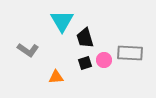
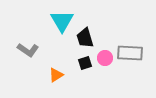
pink circle: moved 1 px right, 2 px up
orange triangle: moved 2 px up; rotated 28 degrees counterclockwise
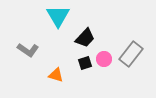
cyan triangle: moved 4 px left, 5 px up
black trapezoid: rotated 120 degrees counterclockwise
gray rectangle: moved 1 px right, 1 px down; rotated 55 degrees counterclockwise
pink circle: moved 1 px left, 1 px down
orange triangle: rotated 49 degrees clockwise
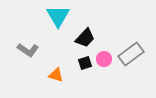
gray rectangle: rotated 15 degrees clockwise
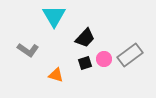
cyan triangle: moved 4 px left
gray rectangle: moved 1 px left, 1 px down
